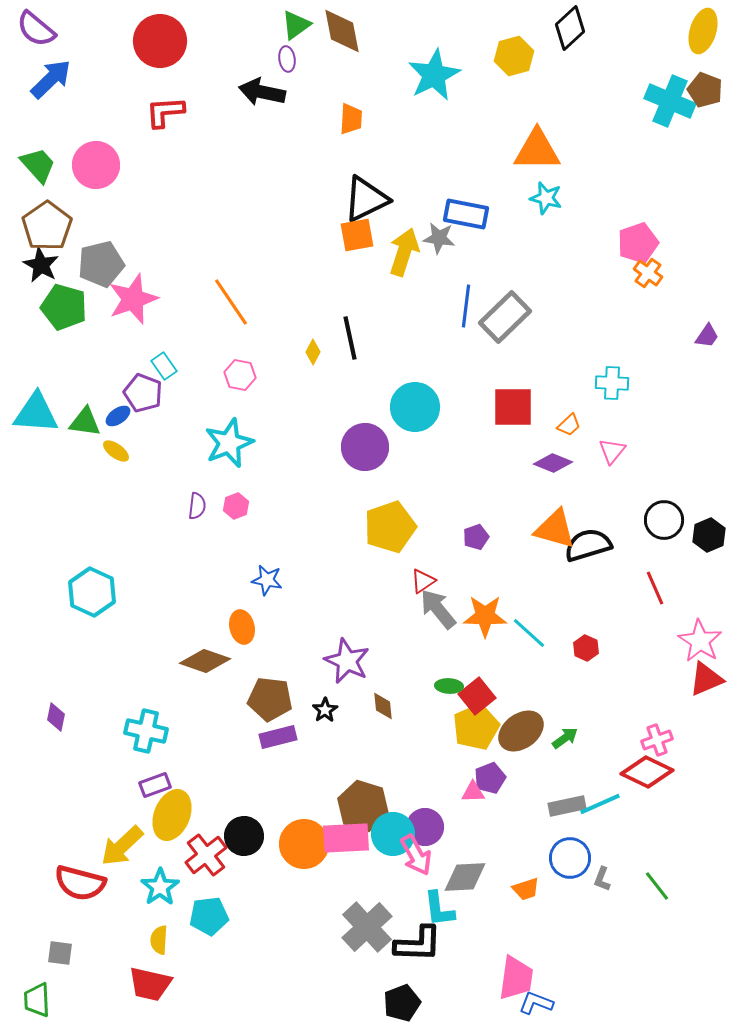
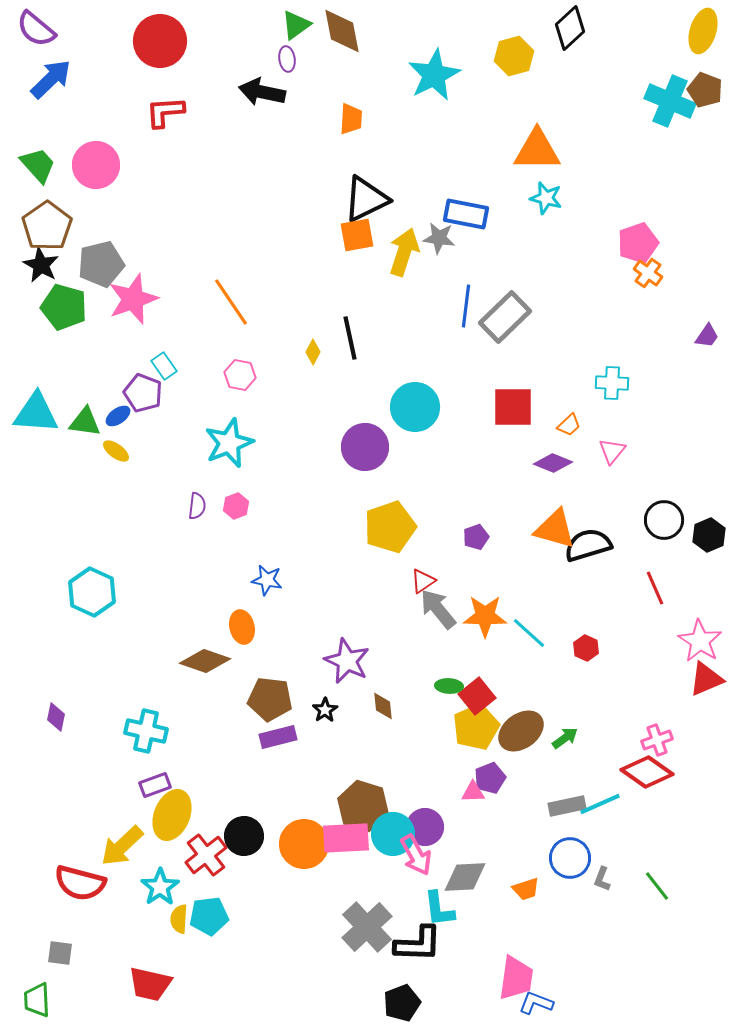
red diamond at (647, 772): rotated 9 degrees clockwise
yellow semicircle at (159, 940): moved 20 px right, 21 px up
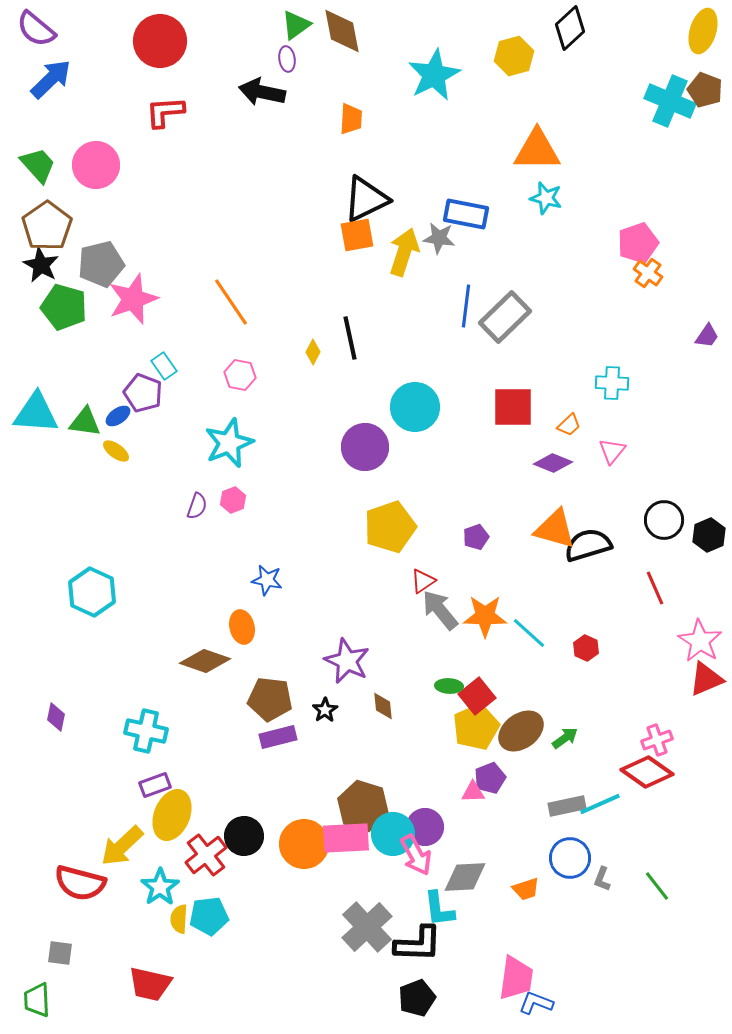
purple semicircle at (197, 506): rotated 12 degrees clockwise
pink hexagon at (236, 506): moved 3 px left, 6 px up
gray arrow at (438, 609): moved 2 px right, 1 px down
black pentagon at (402, 1003): moved 15 px right, 5 px up
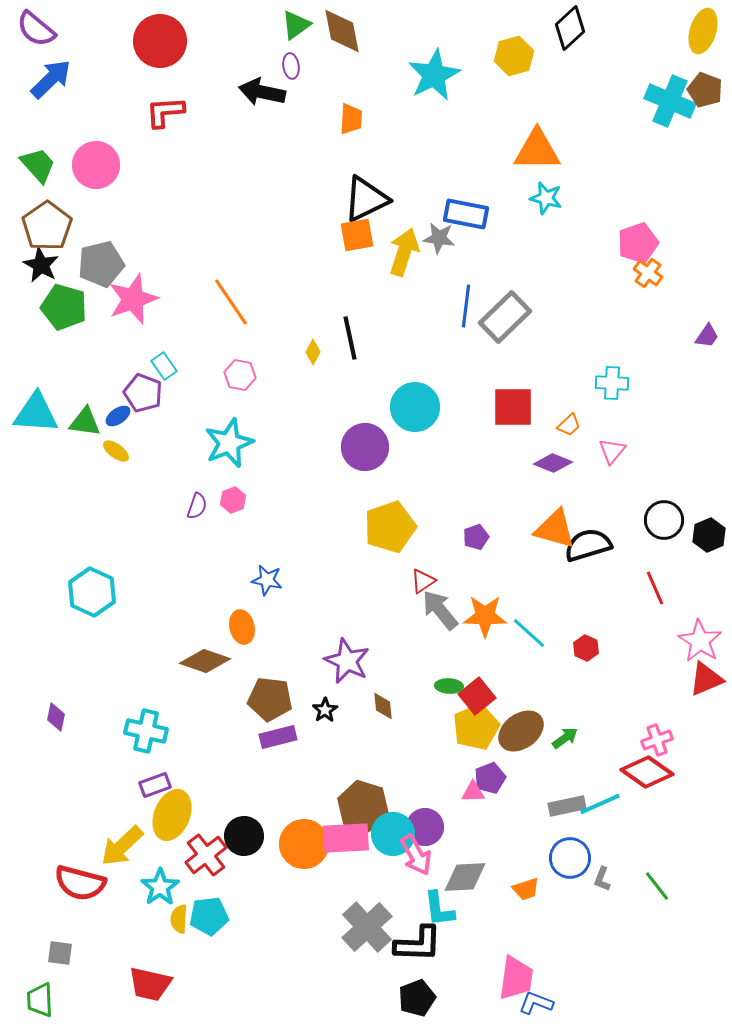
purple ellipse at (287, 59): moved 4 px right, 7 px down
green trapezoid at (37, 1000): moved 3 px right
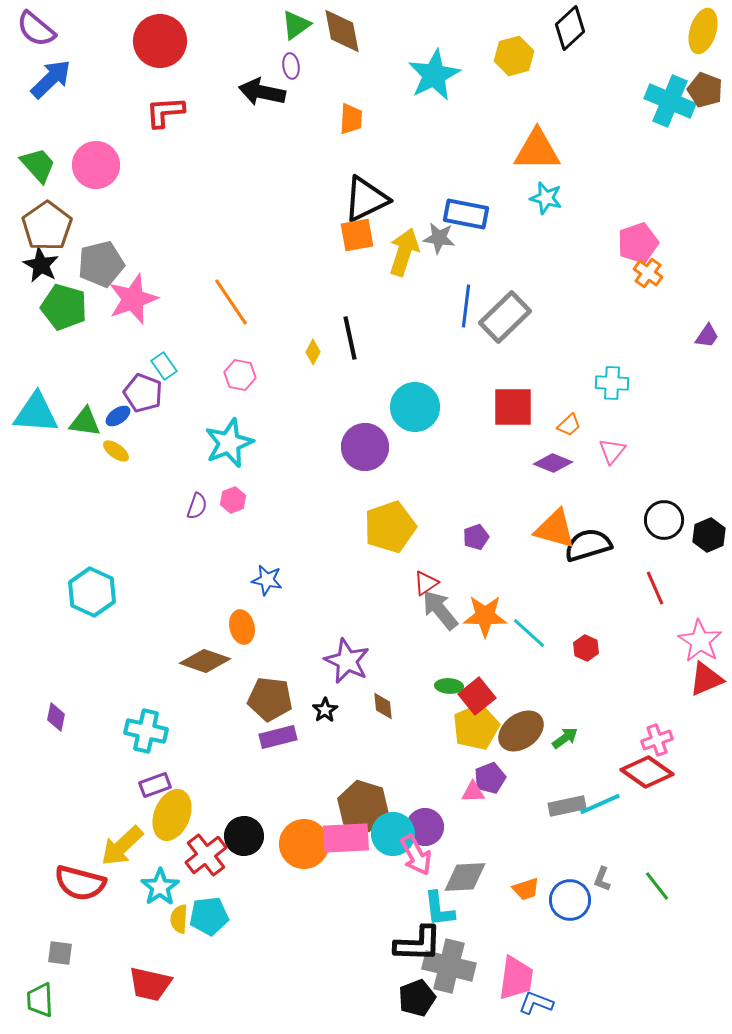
red triangle at (423, 581): moved 3 px right, 2 px down
blue circle at (570, 858): moved 42 px down
gray cross at (367, 927): moved 82 px right, 39 px down; rotated 33 degrees counterclockwise
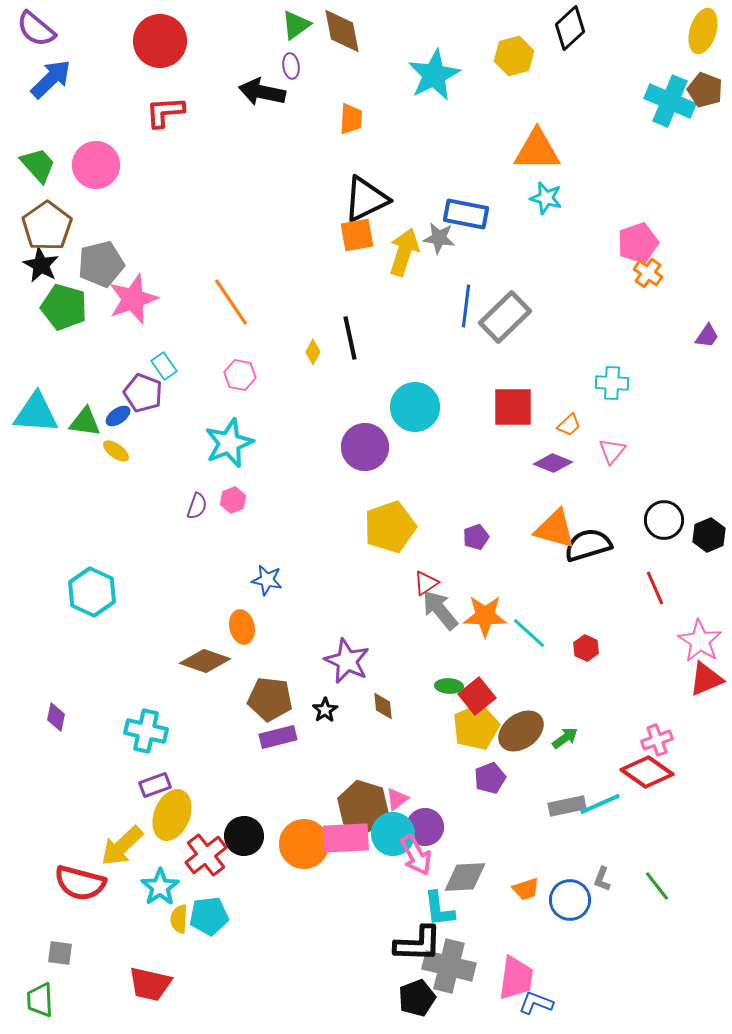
pink triangle at (473, 792): moved 76 px left, 7 px down; rotated 35 degrees counterclockwise
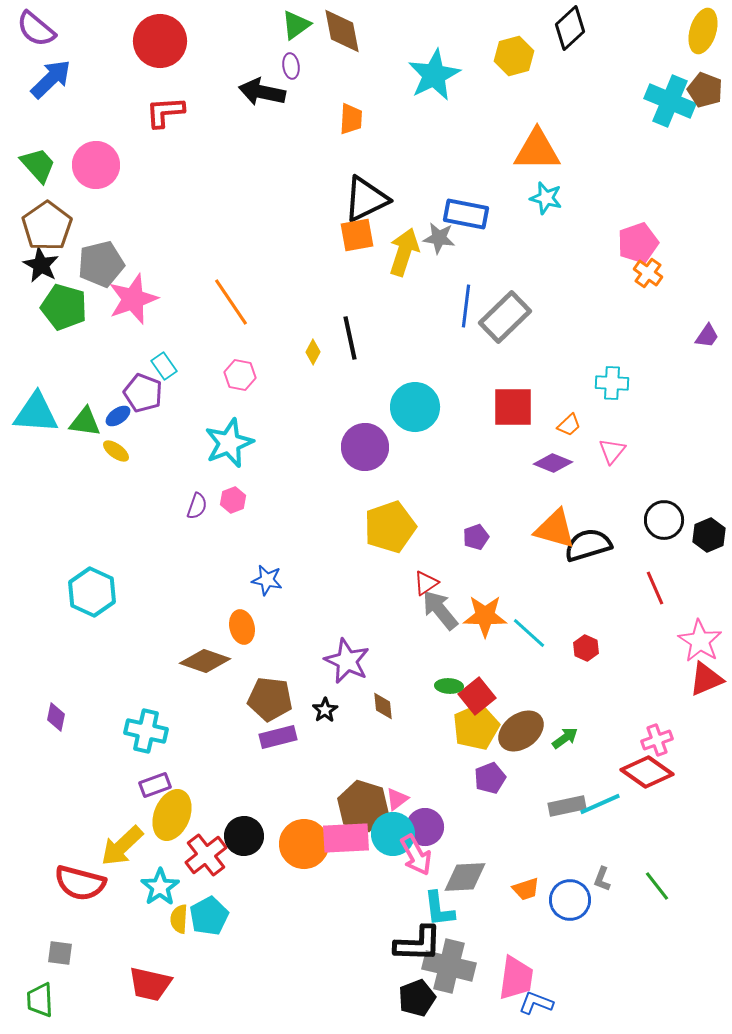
cyan pentagon at (209, 916): rotated 21 degrees counterclockwise
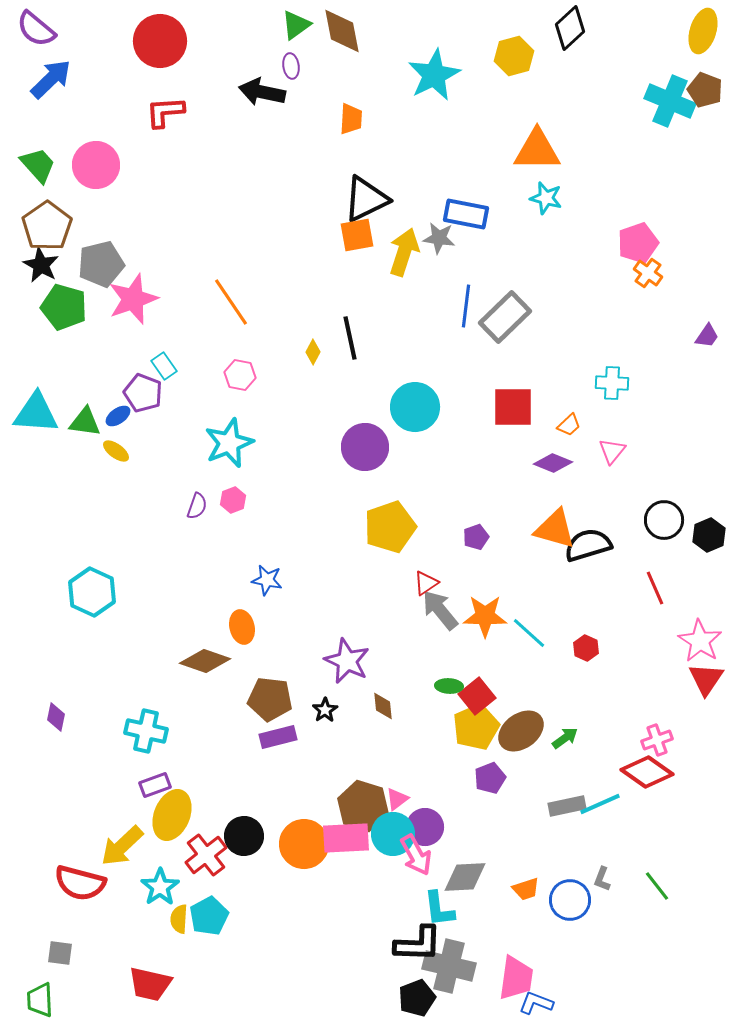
red triangle at (706, 679): rotated 33 degrees counterclockwise
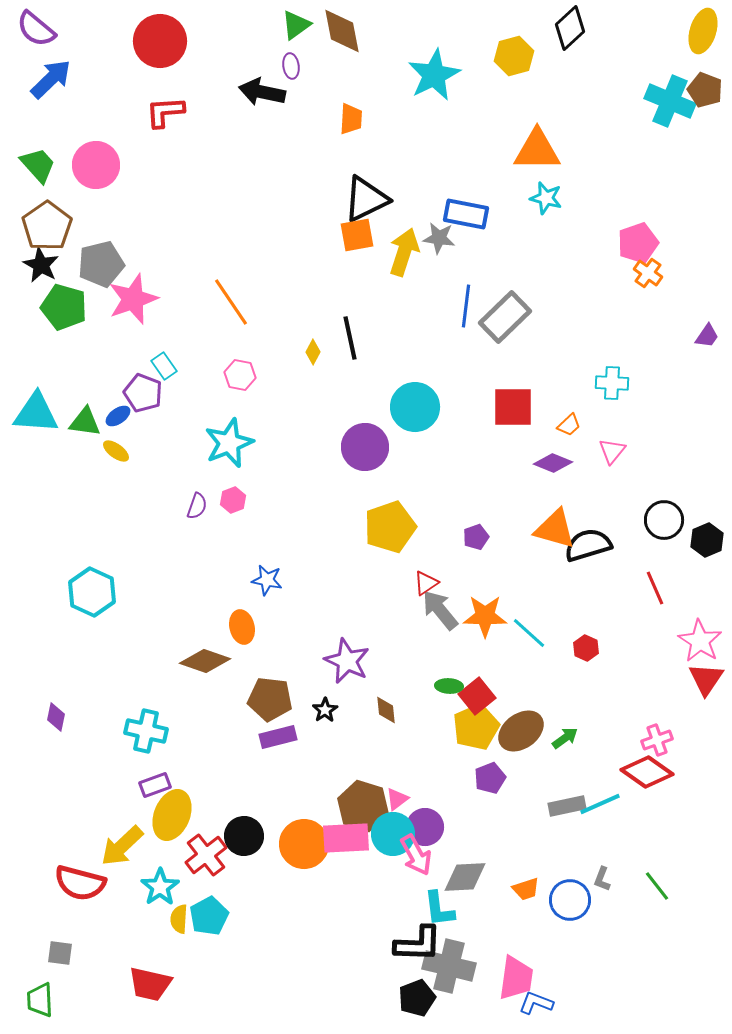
black hexagon at (709, 535): moved 2 px left, 5 px down
brown diamond at (383, 706): moved 3 px right, 4 px down
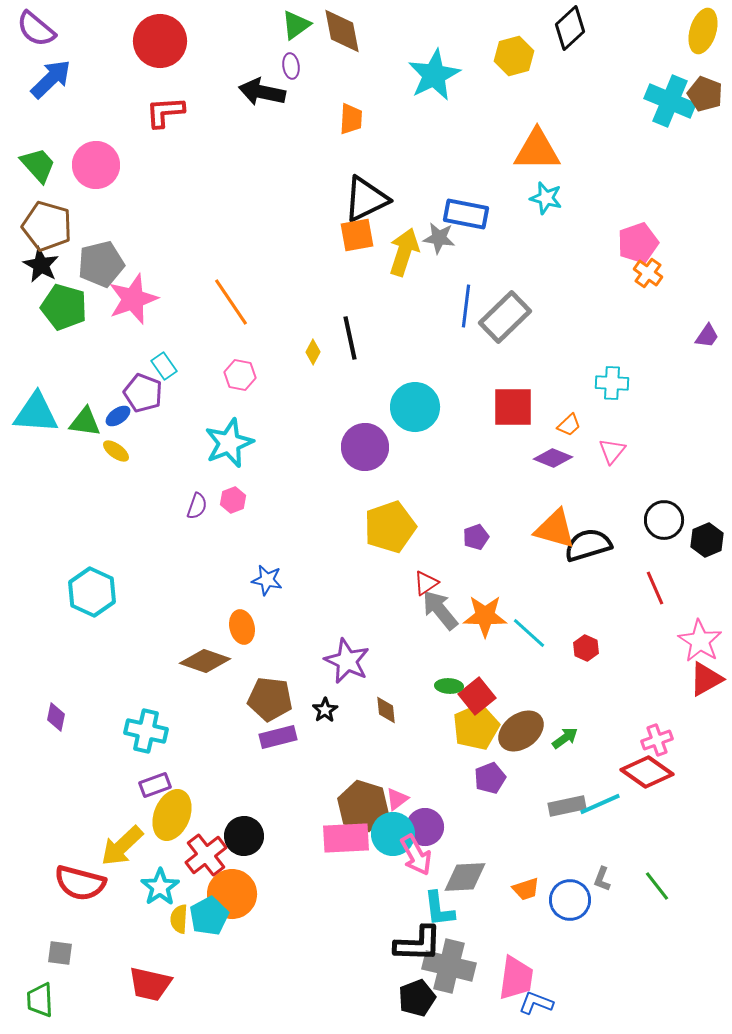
brown pentagon at (705, 90): moved 4 px down
brown pentagon at (47, 226): rotated 21 degrees counterclockwise
purple diamond at (553, 463): moved 5 px up
red triangle at (706, 679): rotated 27 degrees clockwise
orange circle at (304, 844): moved 72 px left, 50 px down
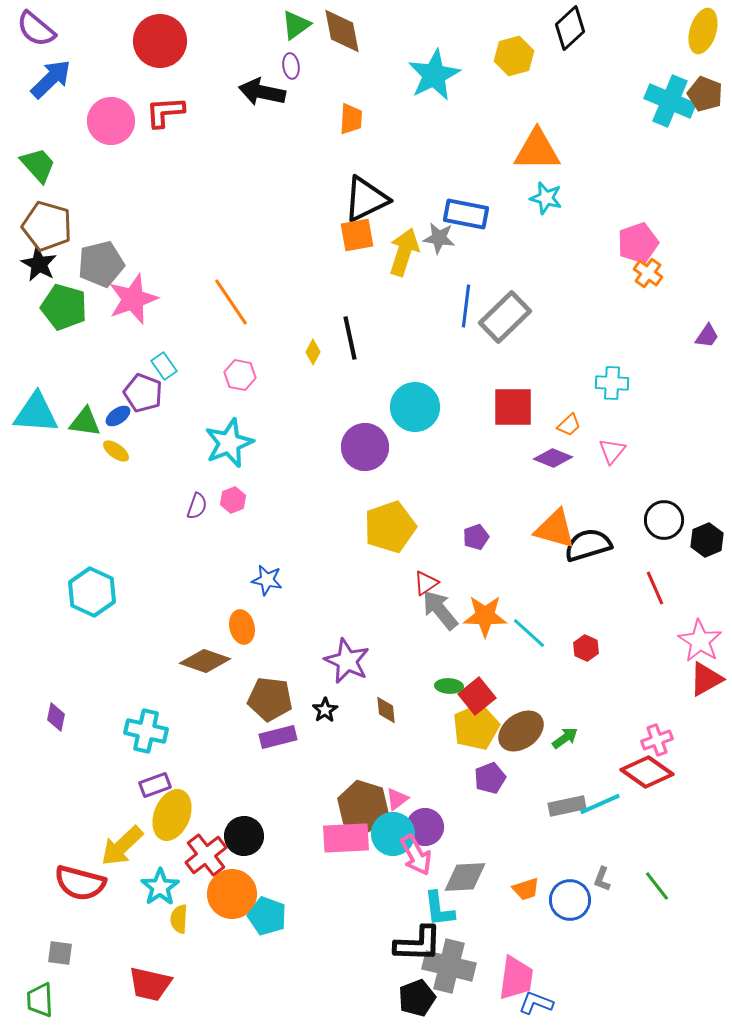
pink circle at (96, 165): moved 15 px right, 44 px up
black star at (41, 265): moved 2 px left, 1 px up
cyan pentagon at (209, 916): moved 58 px right; rotated 24 degrees counterclockwise
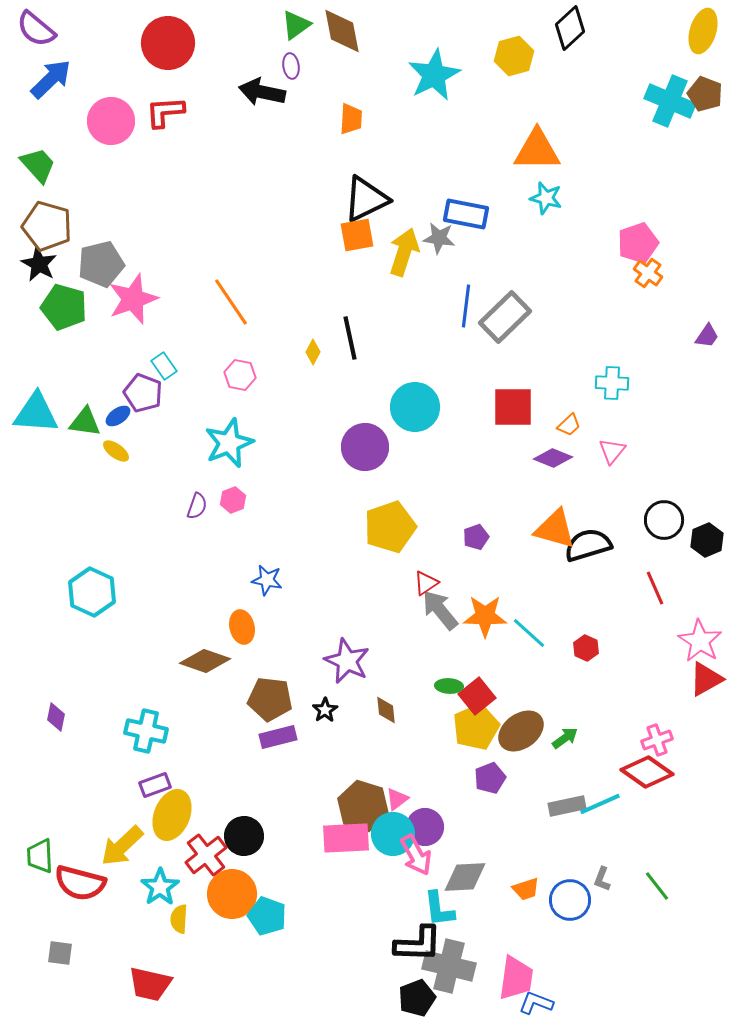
red circle at (160, 41): moved 8 px right, 2 px down
green trapezoid at (40, 1000): moved 144 px up
